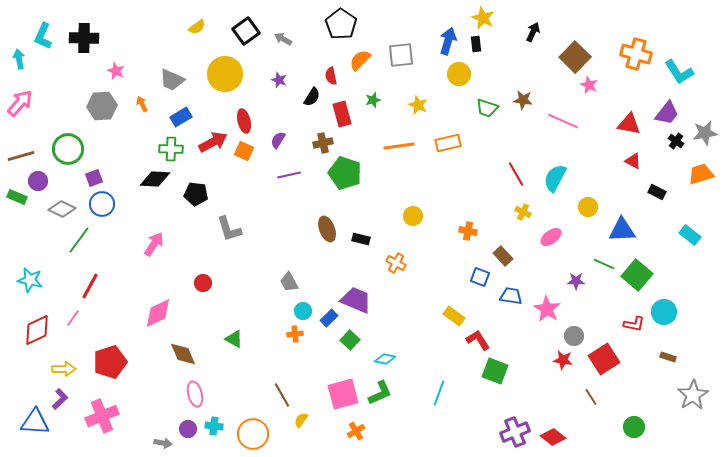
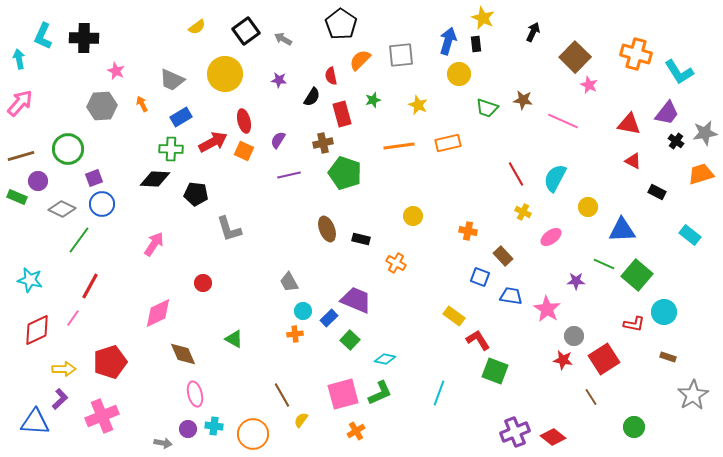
purple star at (279, 80): rotated 14 degrees counterclockwise
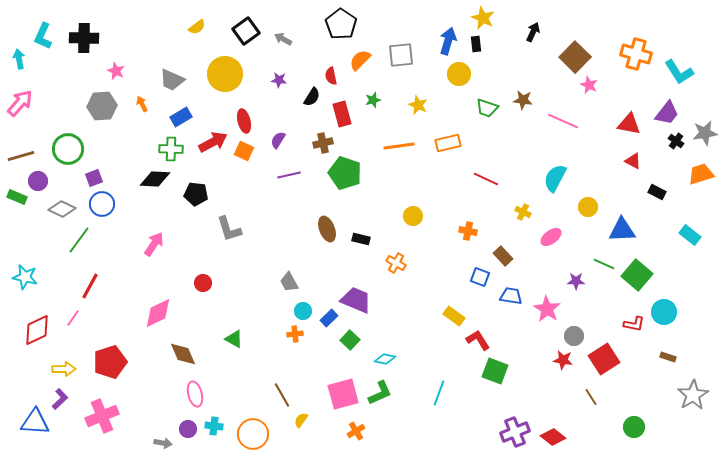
red line at (516, 174): moved 30 px left, 5 px down; rotated 35 degrees counterclockwise
cyan star at (30, 280): moved 5 px left, 3 px up
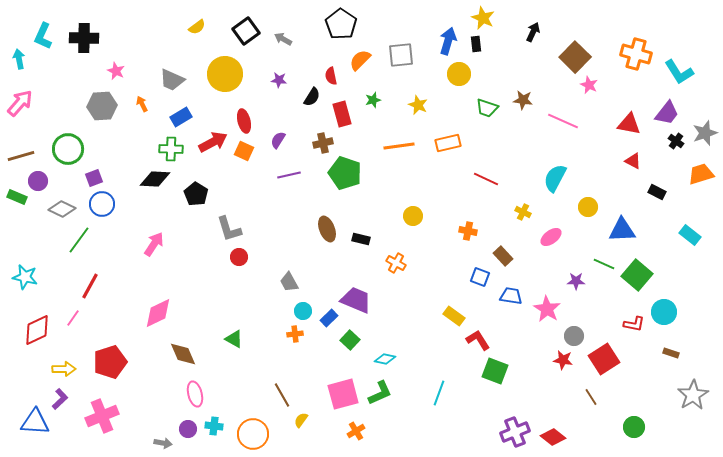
gray star at (705, 133): rotated 10 degrees counterclockwise
black pentagon at (196, 194): rotated 25 degrees clockwise
red circle at (203, 283): moved 36 px right, 26 px up
brown rectangle at (668, 357): moved 3 px right, 4 px up
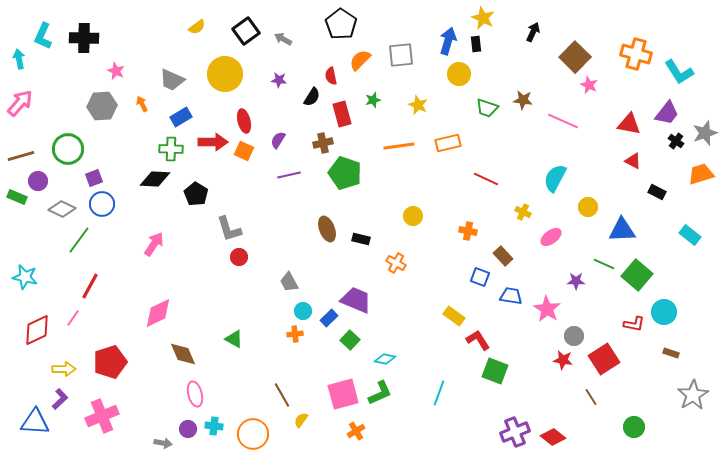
red arrow at (213, 142): rotated 28 degrees clockwise
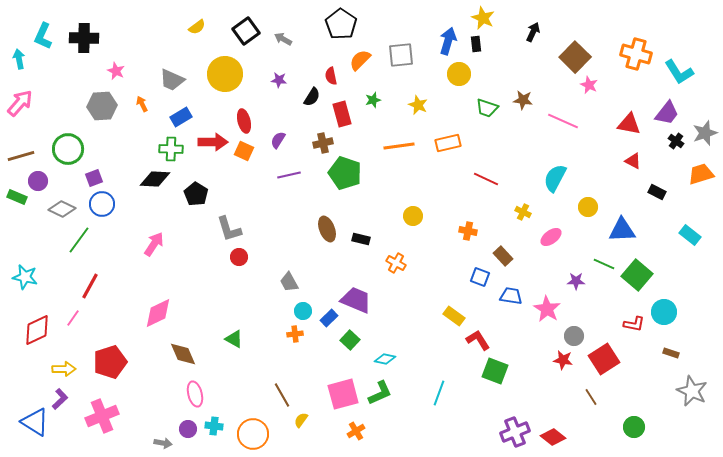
gray star at (693, 395): moved 1 px left, 4 px up; rotated 16 degrees counterclockwise
blue triangle at (35, 422): rotated 28 degrees clockwise
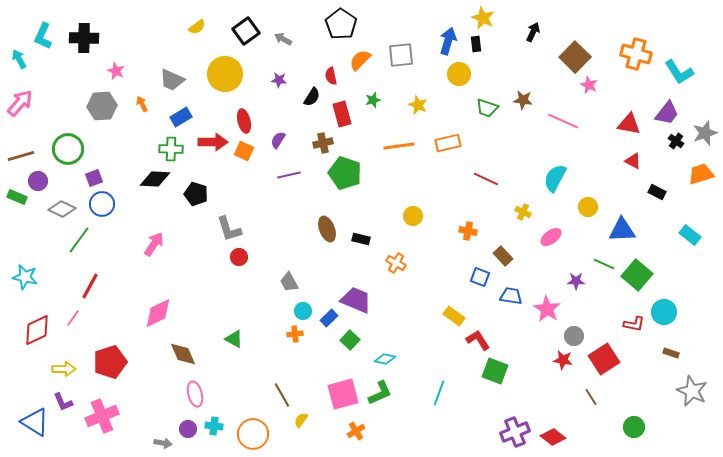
cyan arrow at (19, 59): rotated 18 degrees counterclockwise
black pentagon at (196, 194): rotated 15 degrees counterclockwise
purple L-shape at (60, 399): moved 3 px right, 3 px down; rotated 110 degrees clockwise
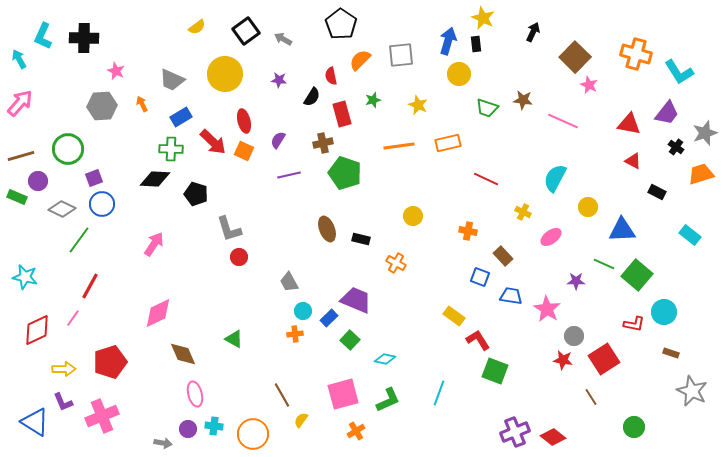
black cross at (676, 141): moved 6 px down
red arrow at (213, 142): rotated 44 degrees clockwise
green L-shape at (380, 393): moved 8 px right, 7 px down
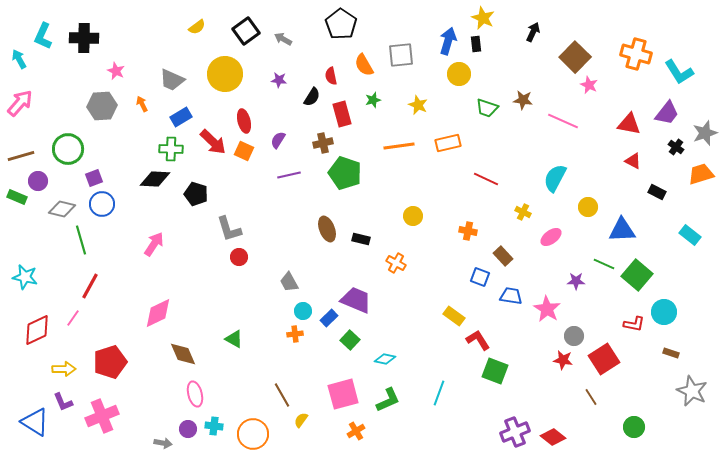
orange semicircle at (360, 60): moved 4 px right, 5 px down; rotated 75 degrees counterclockwise
gray diamond at (62, 209): rotated 12 degrees counterclockwise
green line at (79, 240): moved 2 px right; rotated 52 degrees counterclockwise
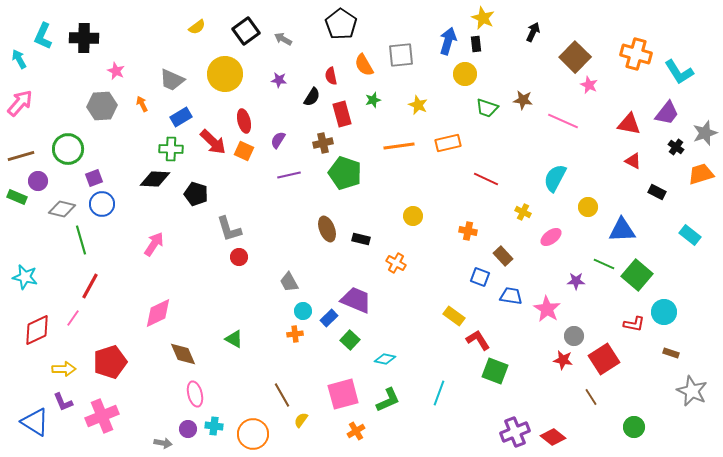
yellow circle at (459, 74): moved 6 px right
